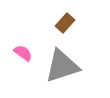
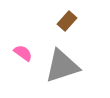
brown rectangle: moved 2 px right, 2 px up
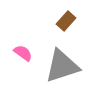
brown rectangle: moved 1 px left
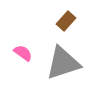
gray triangle: moved 1 px right, 3 px up
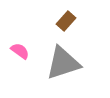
pink semicircle: moved 3 px left, 2 px up
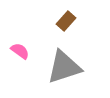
gray triangle: moved 1 px right, 4 px down
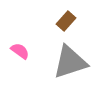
gray triangle: moved 6 px right, 5 px up
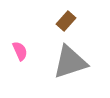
pink semicircle: rotated 30 degrees clockwise
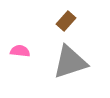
pink semicircle: rotated 60 degrees counterclockwise
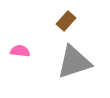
gray triangle: moved 4 px right
